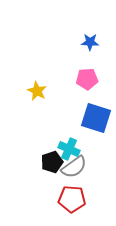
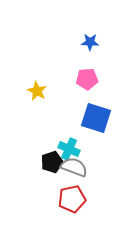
gray semicircle: rotated 124 degrees counterclockwise
red pentagon: rotated 16 degrees counterclockwise
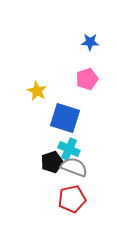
pink pentagon: rotated 15 degrees counterclockwise
blue square: moved 31 px left
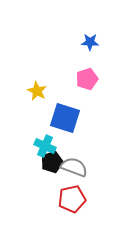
cyan cross: moved 24 px left, 3 px up
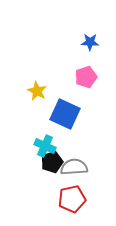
pink pentagon: moved 1 px left, 2 px up
blue square: moved 4 px up; rotated 8 degrees clockwise
gray semicircle: rotated 24 degrees counterclockwise
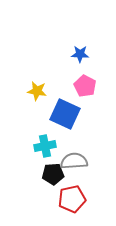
blue star: moved 10 px left, 12 px down
pink pentagon: moved 1 px left, 9 px down; rotated 25 degrees counterclockwise
yellow star: rotated 18 degrees counterclockwise
cyan cross: rotated 35 degrees counterclockwise
black pentagon: moved 1 px right, 12 px down; rotated 15 degrees clockwise
gray semicircle: moved 6 px up
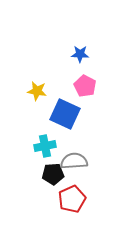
red pentagon: rotated 12 degrees counterclockwise
